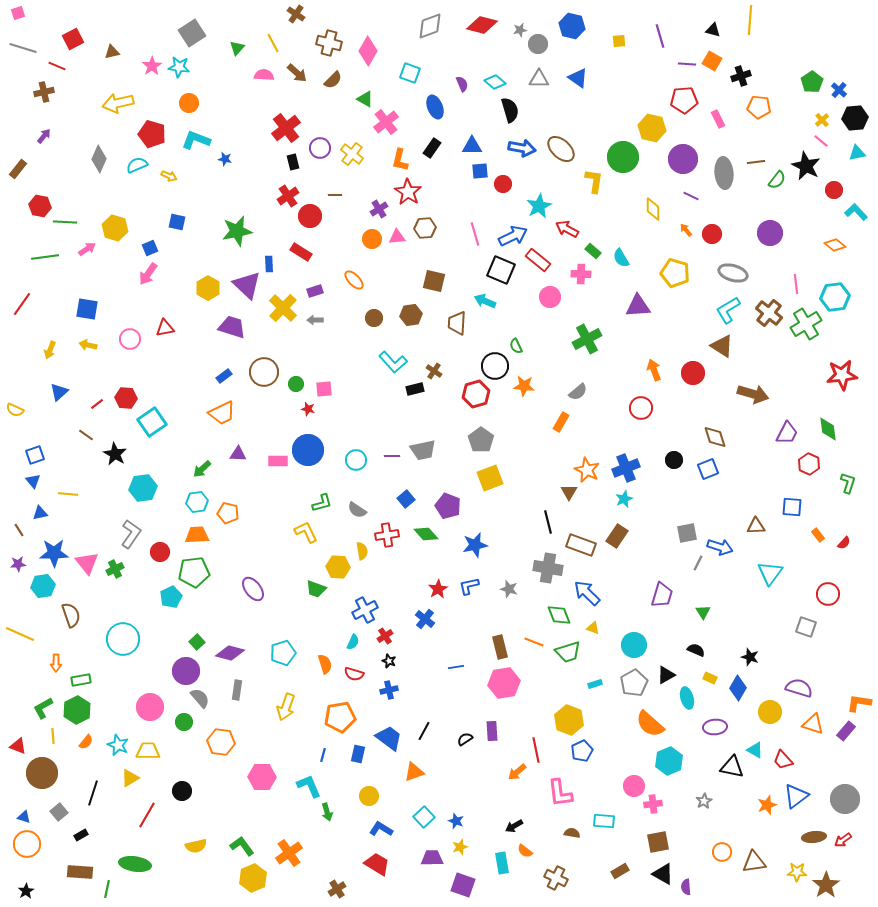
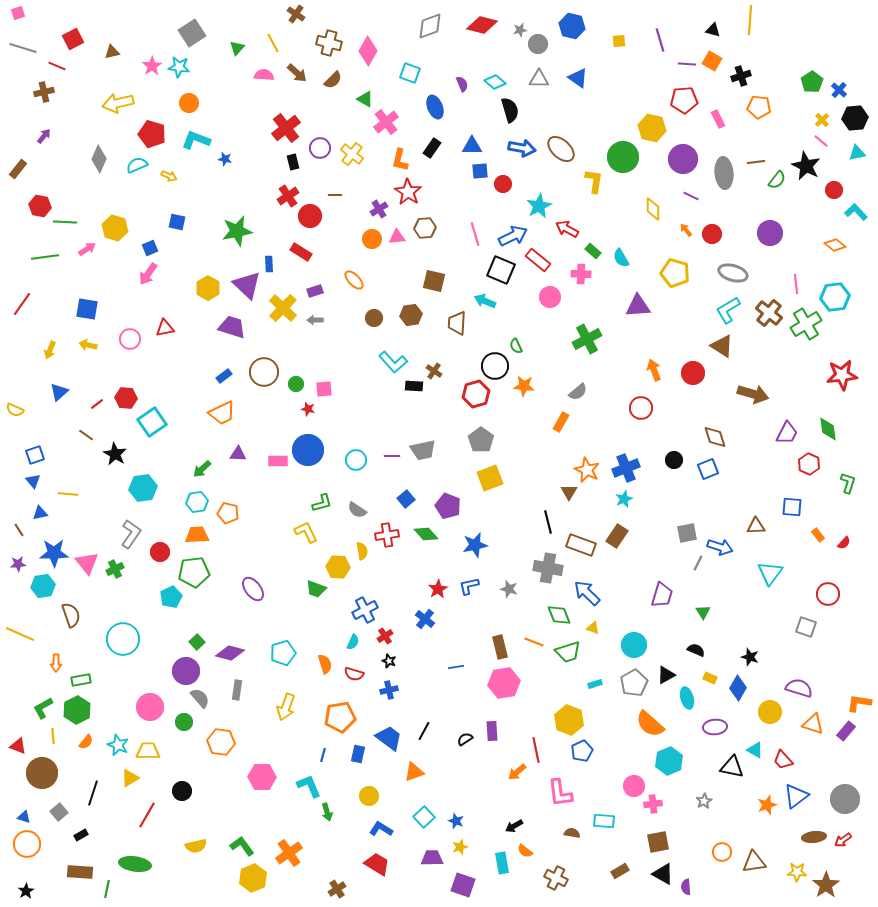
purple line at (660, 36): moved 4 px down
black rectangle at (415, 389): moved 1 px left, 3 px up; rotated 18 degrees clockwise
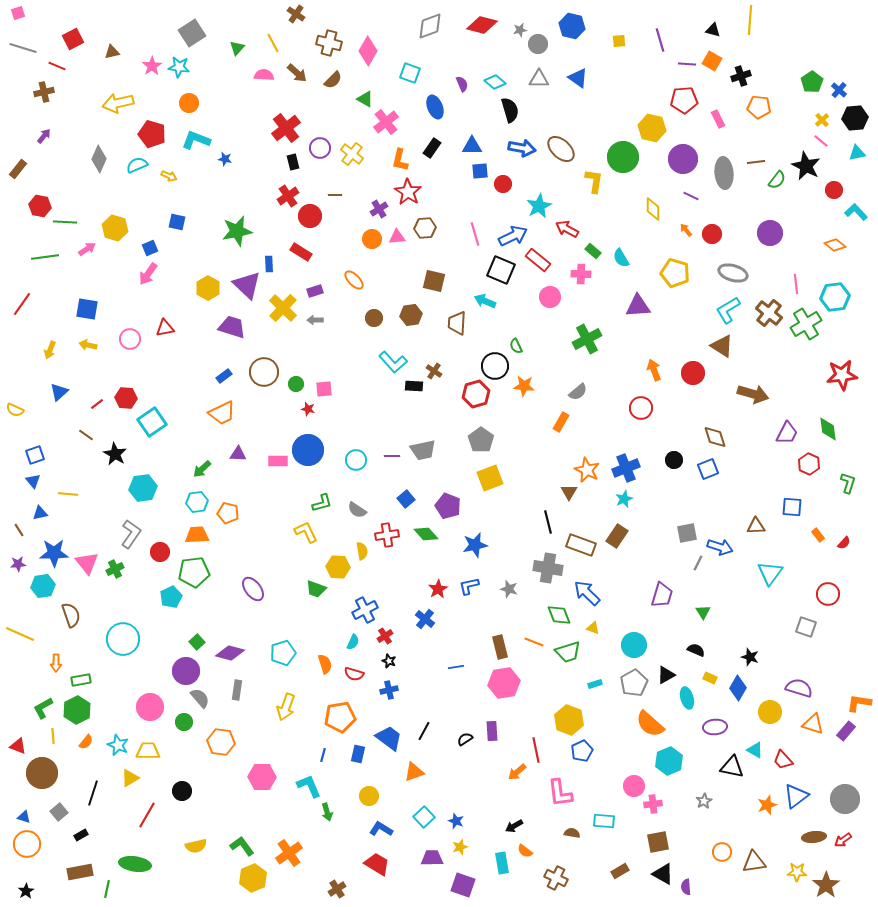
brown rectangle at (80, 872): rotated 15 degrees counterclockwise
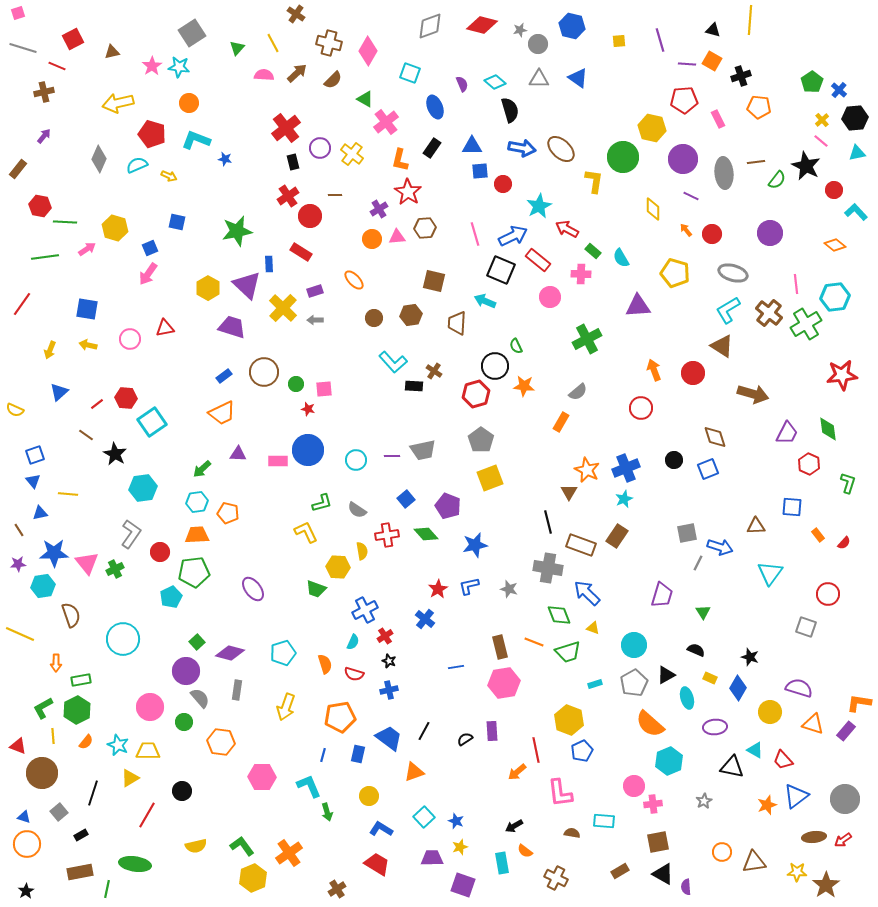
brown arrow at (297, 73): rotated 85 degrees counterclockwise
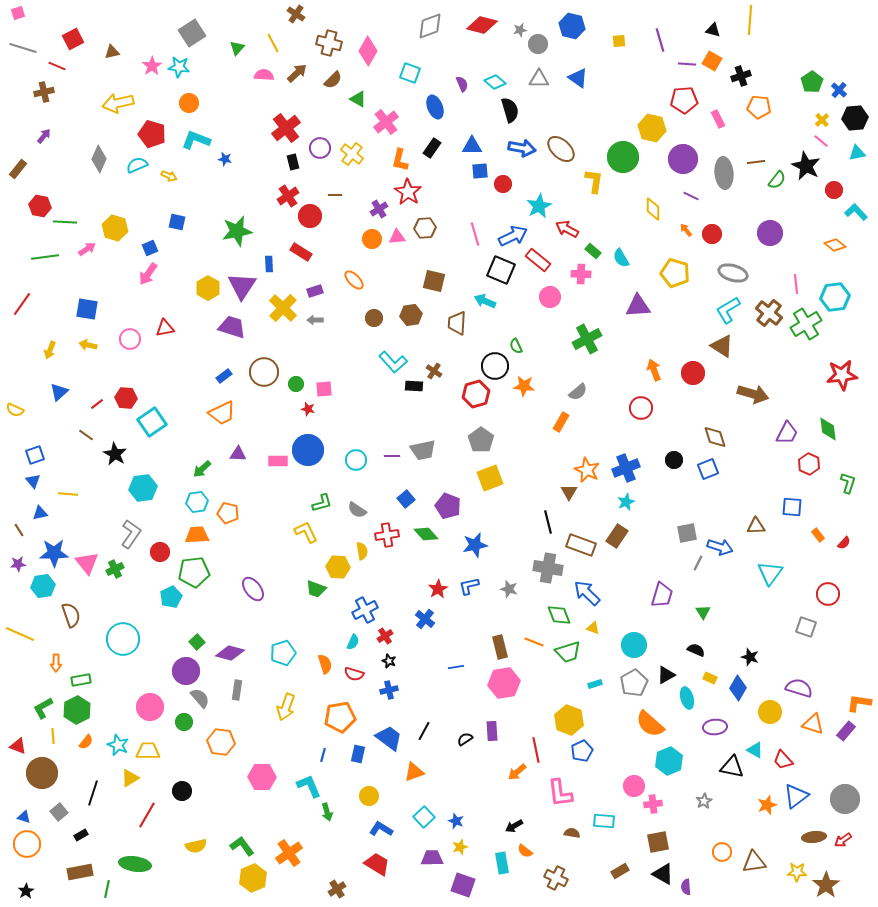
green triangle at (365, 99): moved 7 px left
purple triangle at (247, 285): moved 5 px left, 1 px down; rotated 20 degrees clockwise
cyan star at (624, 499): moved 2 px right, 3 px down
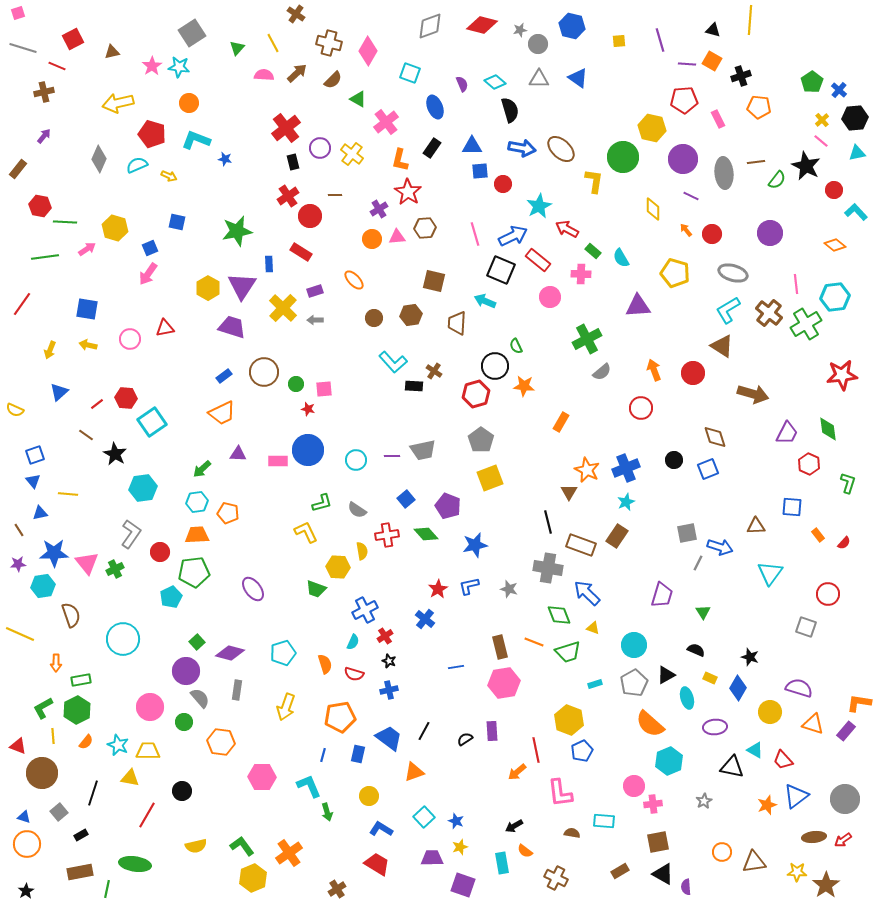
gray semicircle at (578, 392): moved 24 px right, 20 px up
yellow triangle at (130, 778): rotated 42 degrees clockwise
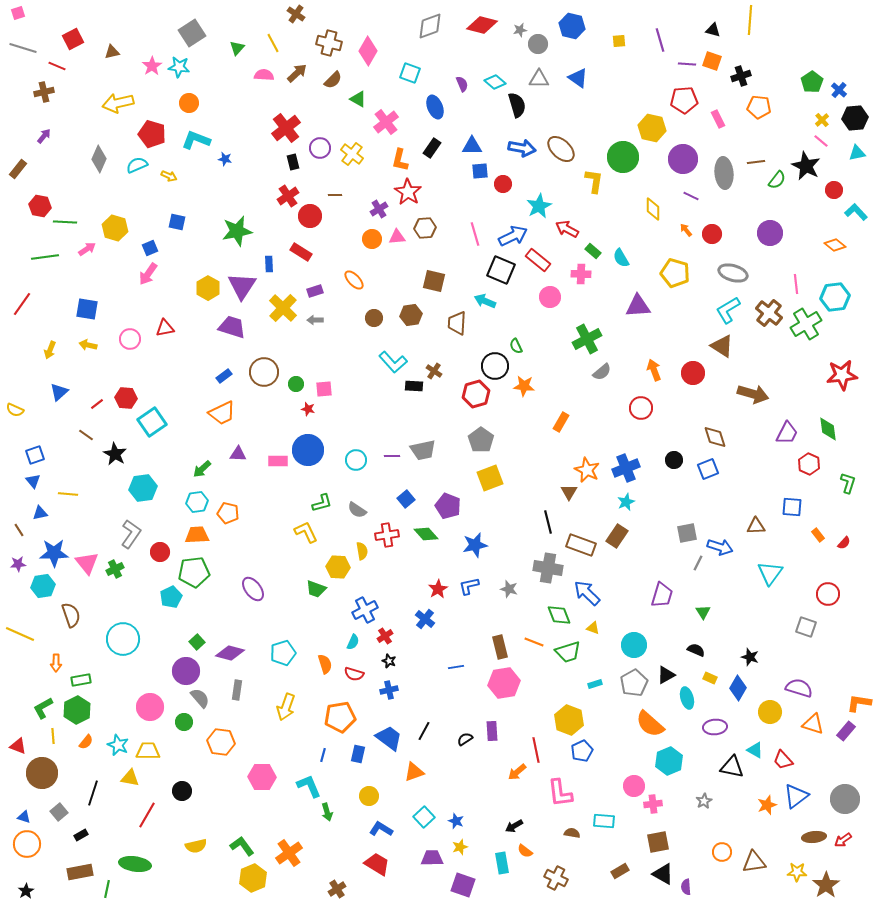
orange square at (712, 61): rotated 12 degrees counterclockwise
black semicircle at (510, 110): moved 7 px right, 5 px up
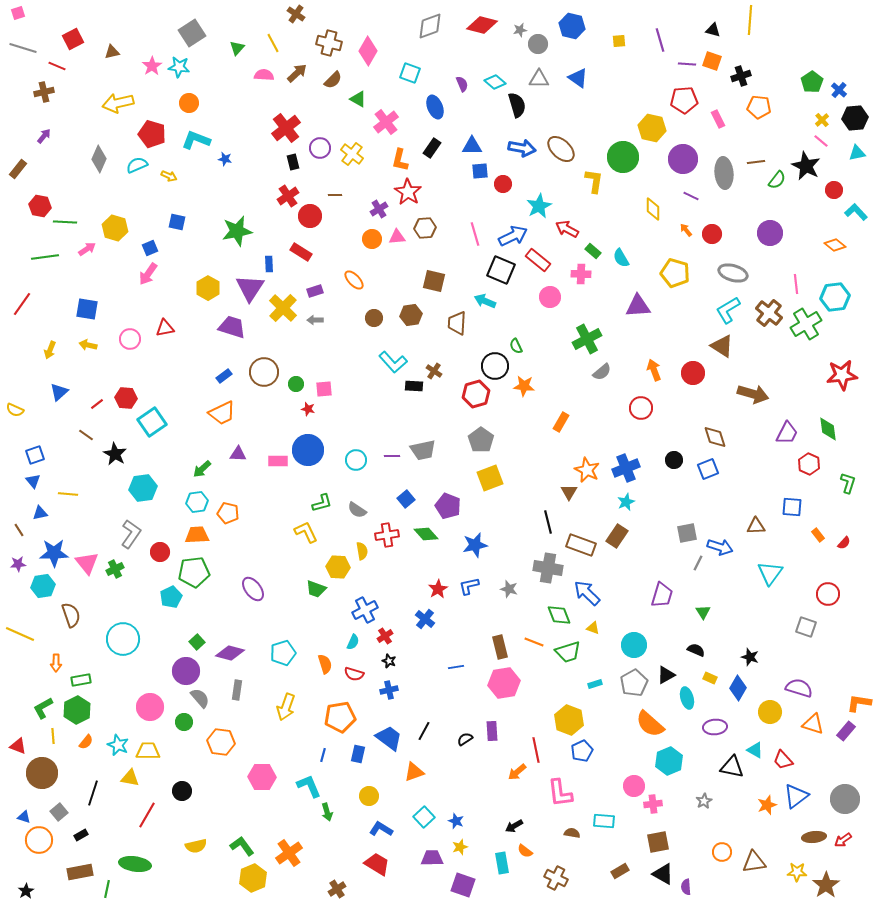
purple triangle at (242, 286): moved 8 px right, 2 px down
orange circle at (27, 844): moved 12 px right, 4 px up
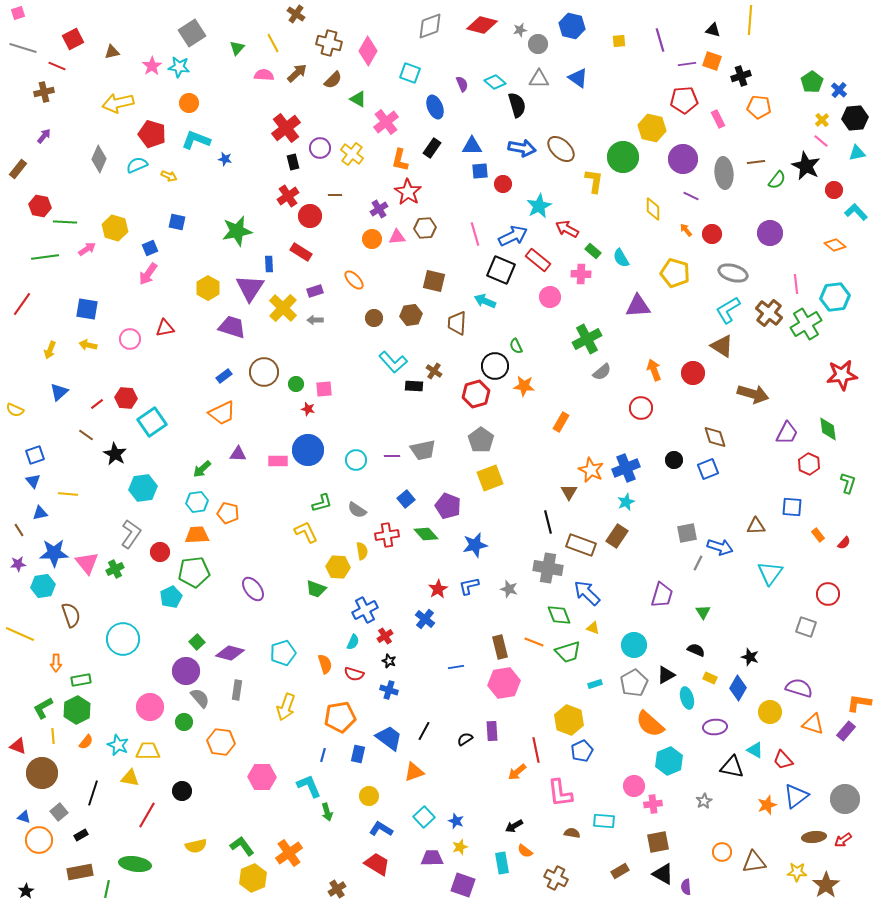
purple line at (687, 64): rotated 12 degrees counterclockwise
orange star at (587, 470): moved 4 px right
blue cross at (389, 690): rotated 30 degrees clockwise
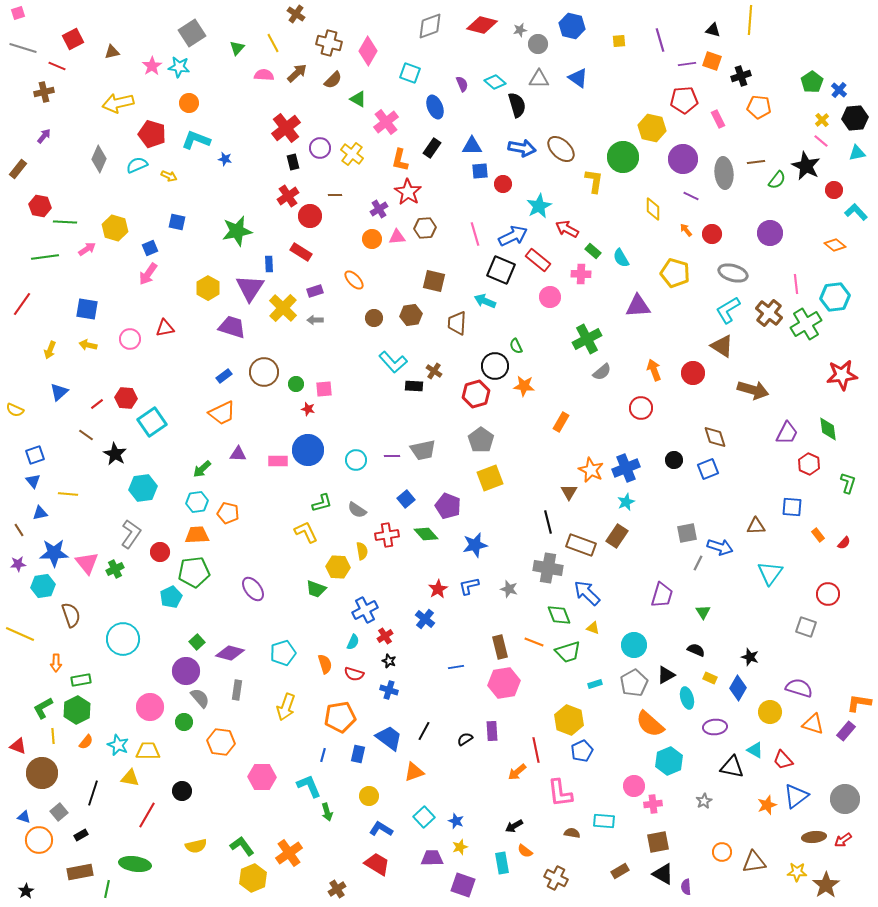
brown arrow at (753, 394): moved 4 px up
